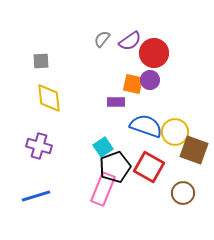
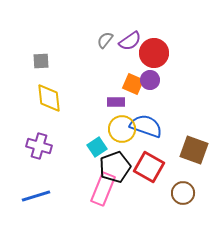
gray semicircle: moved 3 px right, 1 px down
orange square: rotated 10 degrees clockwise
yellow circle: moved 53 px left, 3 px up
cyan square: moved 6 px left
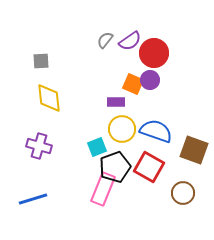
blue semicircle: moved 10 px right, 5 px down
cyan square: rotated 12 degrees clockwise
blue line: moved 3 px left, 3 px down
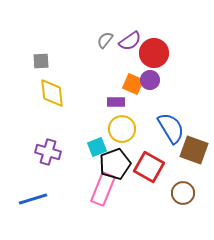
yellow diamond: moved 3 px right, 5 px up
blue semicircle: moved 15 px right, 3 px up; rotated 40 degrees clockwise
purple cross: moved 9 px right, 6 px down
black pentagon: moved 3 px up
